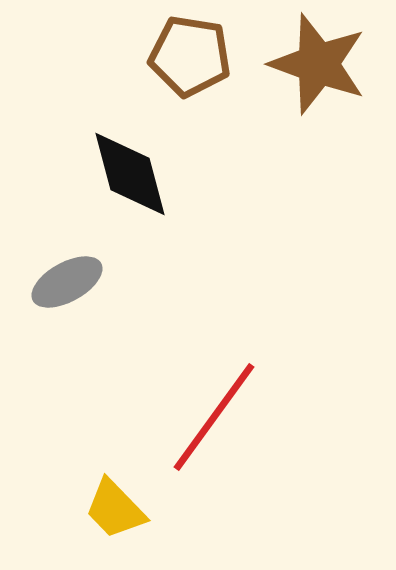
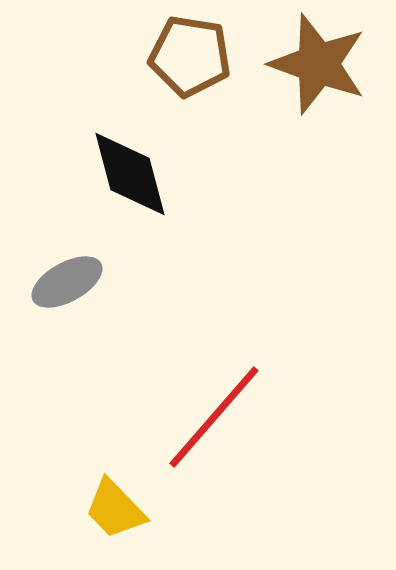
red line: rotated 5 degrees clockwise
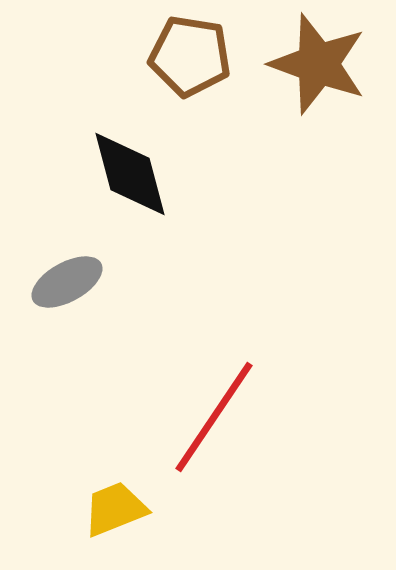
red line: rotated 7 degrees counterclockwise
yellow trapezoid: rotated 112 degrees clockwise
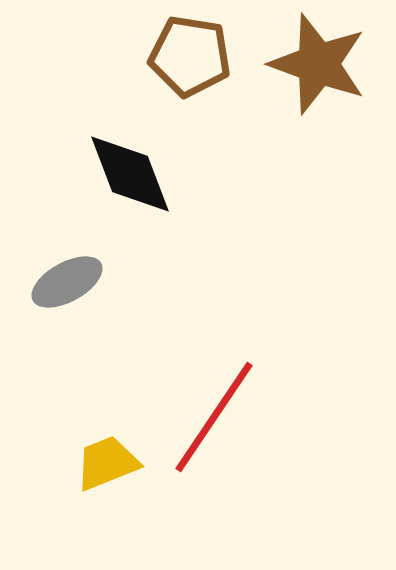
black diamond: rotated 6 degrees counterclockwise
yellow trapezoid: moved 8 px left, 46 px up
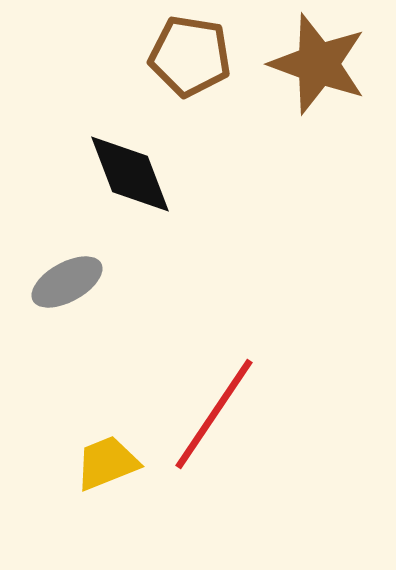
red line: moved 3 px up
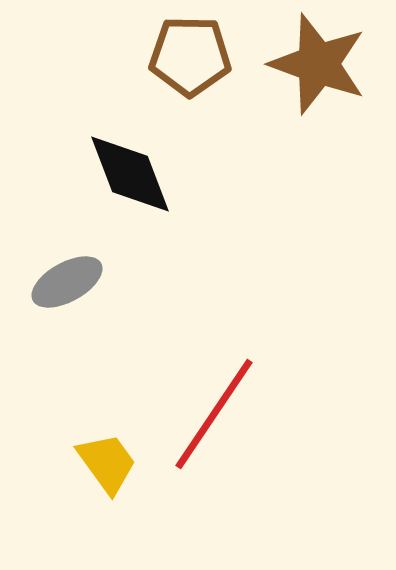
brown pentagon: rotated 8 degrees counterclockwise
yellow trapezoid: rotated 76 degrees clockwise
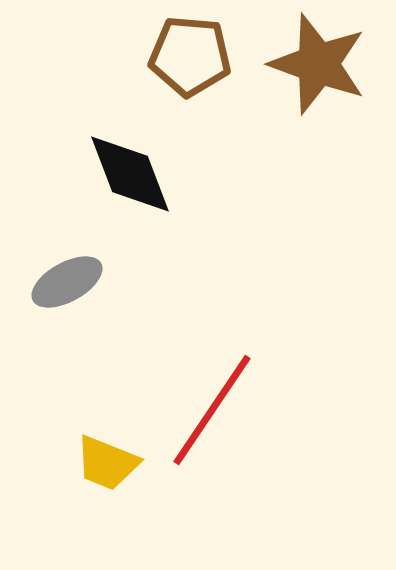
brown pentagon: rotated 4 degrees clockwise
red line: moved 2 px left, 4 px up
yellow trapezoid: rotated 148 degrees clockwise
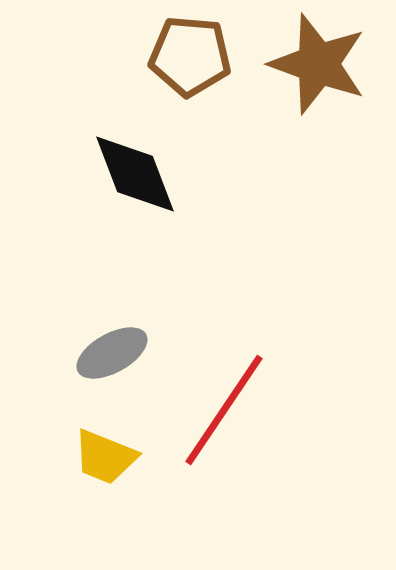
black diamond: moved 5 px right
gray ellipse: moved 45 px right, 71 px down
red line: moved 12 px right
yellow trapezoid: moved 2 px left, 6 px up
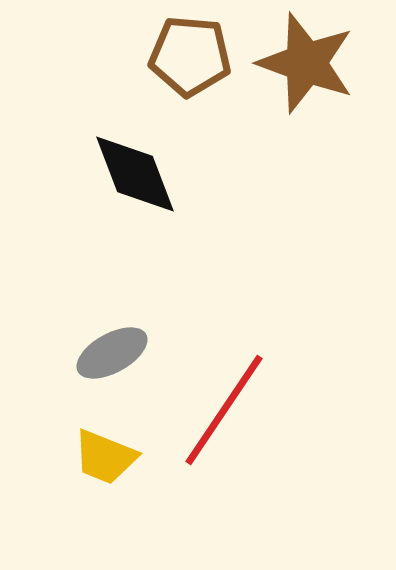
brown star: moved 12 px left, 1 px up
